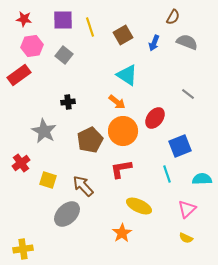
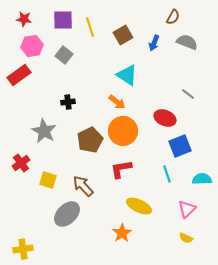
red ellipse: moved 10 px right; rotated 75 degrees clockwise
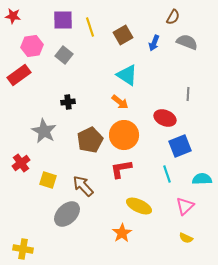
red star: moved 11 px left, 3 px up
gray line: rotated 56 degrees clockwise
orange arrow: moved 3 px right
orange circle: moved 1 px right, 4 px down
pink triangle: moved 2 px left, 3 px up
yellow cross: rotated 18 degrees clockwise
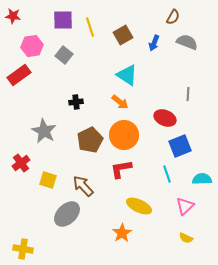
black cross: moved 8 px right
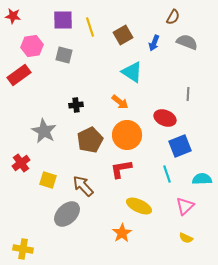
gray square: rotated 24 degrees counterclockwise
cyan triangle: moved 5 px right, 3 px up
black cross: moved 3 px down
orange circle: moved 3 px right
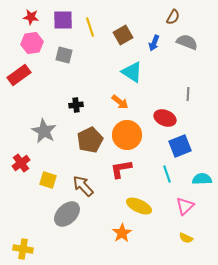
red star: moved 18 px right, 1 px down
pink hexagon: moved 3 px up
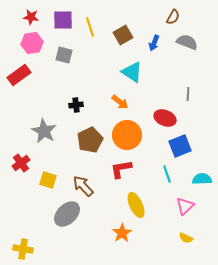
yellow ellipse: moved 3 px left, 1 px up; rotated 40 degrees clockwise
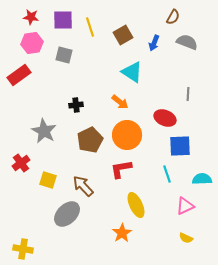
blue square: rotated 20 degrees clockwise
pink triangle: rotated 18 degrees clockwise
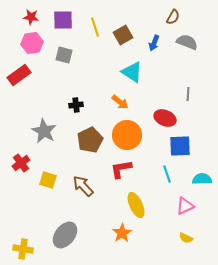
yellow line: moved 5 px right
gray ellipse: moved 2 px left, 21 px down; rotated 8 degrees counterclockwise
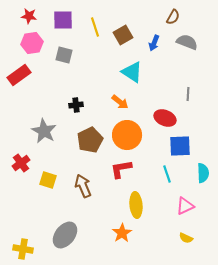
red star: moved 2 px left, 1 px up
cyan semicircle: moved 1 px right, 6 px up; rotated 90 degrees clockwise
brown arrow: rotated 20 degrees clockwise
yellow ellipse: rotated 20 degrees clockwise
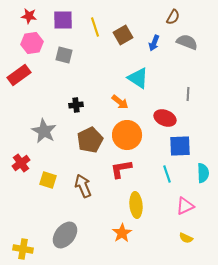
cyan triangle: moved 6 px right, 6 px down
